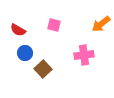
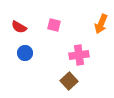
orange arrow: rotated 30 degrees counterclockwise
red semicircle: moved 1 px right, 3 px up
pink cross: moved 5 px left
brown square: moved 26 px right, 12 px down
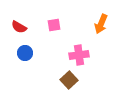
pink square: rotated 24 degrees counterclockwise
brown square: moved 1 px up
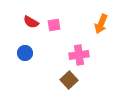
red semicircle: moved 12 px right, 5 px up
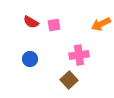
orange arrow: rotated 42 degrees clockwise
blue circle: moved 5 px right, 6 px down
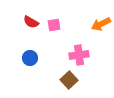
blue circle: moved 1 px up
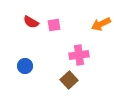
blue circle: moved 5 px left, 8 px down
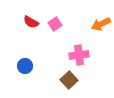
pink square: moved 1 px right, 1 px up; rotated 24 degrees counterclockwise
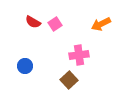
red semicircle: moved 2 px right
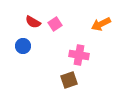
pink cross: rotated 18 degrees clockwise
blue circle: moved 2 px left, 20 px up
brown square: rotated 24 degrees clockwise
